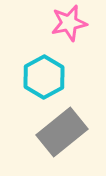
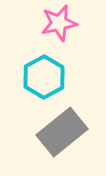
pink star: moved 10 px left
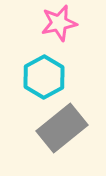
gray rectangle: moved 4 px up
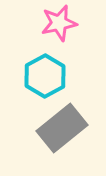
cyan hexagon: moved 1 px right, 1 px up
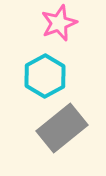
pink star: rotated 9 degrees counterclockwise
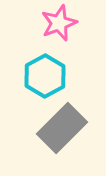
gray rectangle: rotated 6 degrees counterclockwise
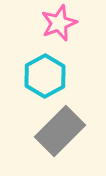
gray rectangle: moved 2 px left, 3 px down
